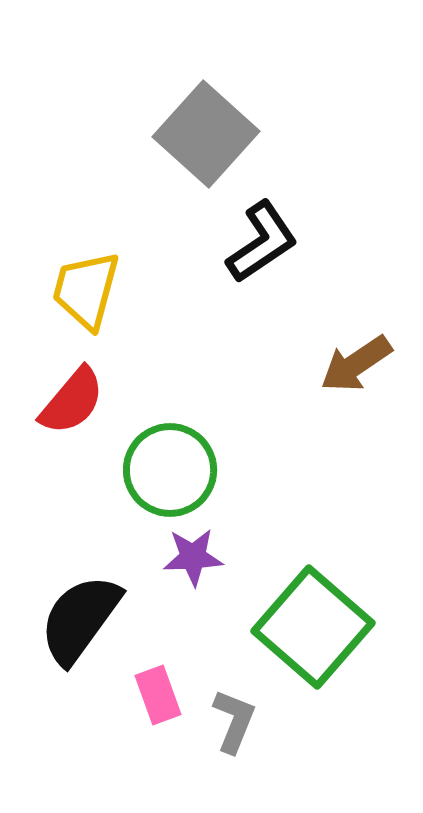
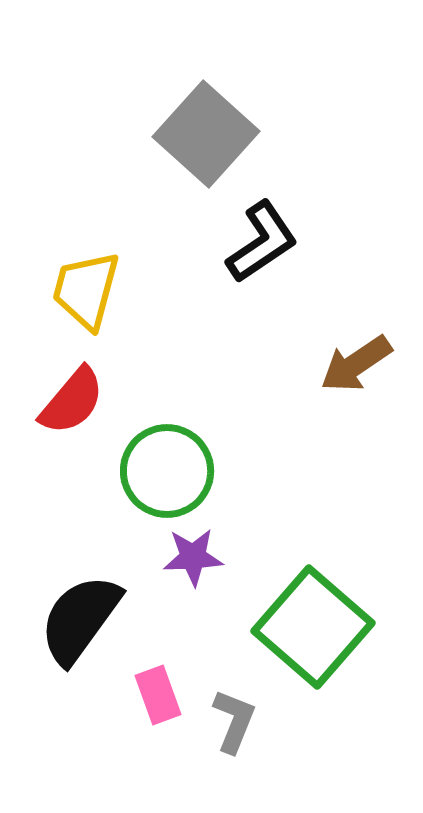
green circle: moved 3 px left, 1 px down
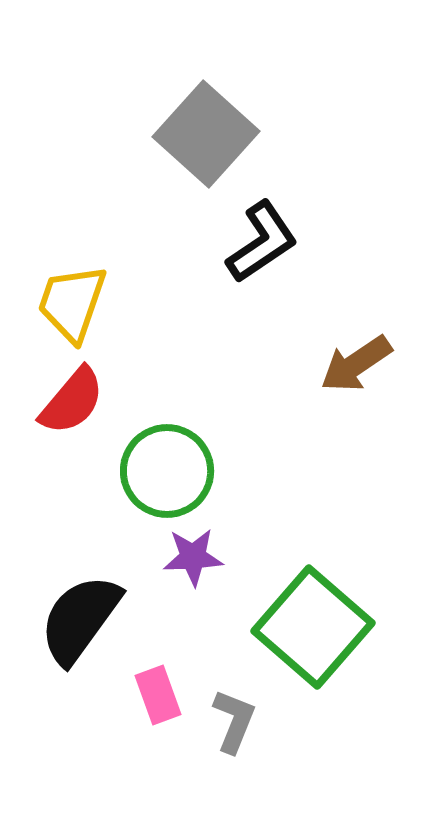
yellow trapezoid: moved 14 px left, 13 px down; rotated 4 degrees clockwise
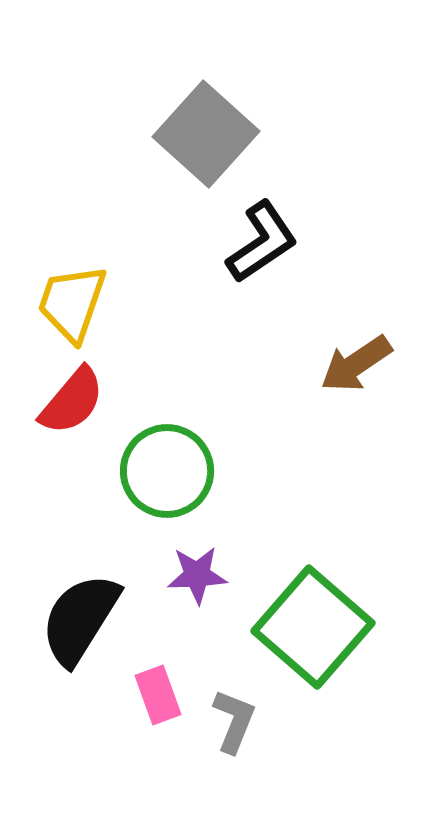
purple star: moved 4 px right, 18 px down
black semicircle: rotated 4 degrees counterclockwise
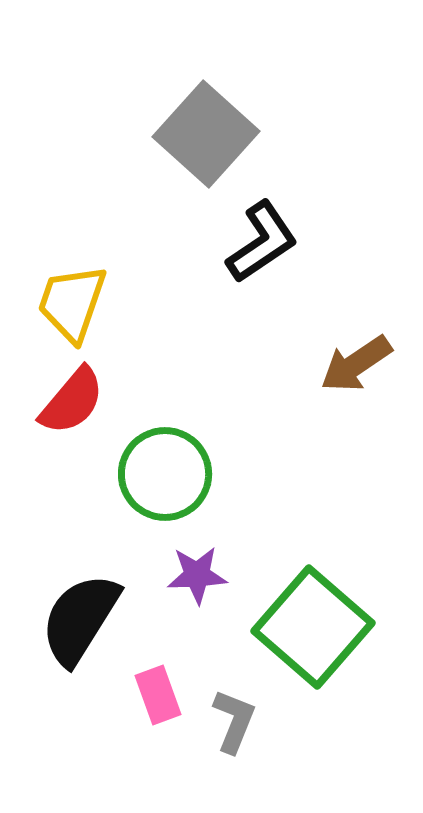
green circle: moved 2 px left, 3 px down
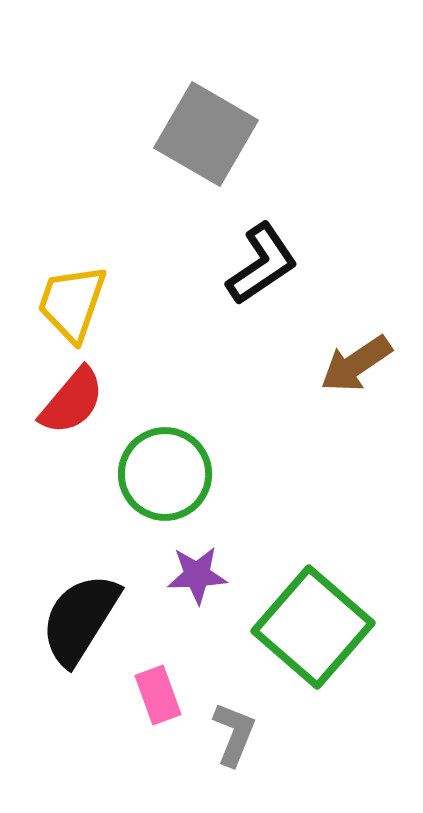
gray square: rotated 12 degrees counterclockwise
black L-shape: moved 22 px down
gray L-shape: moved 13 px down
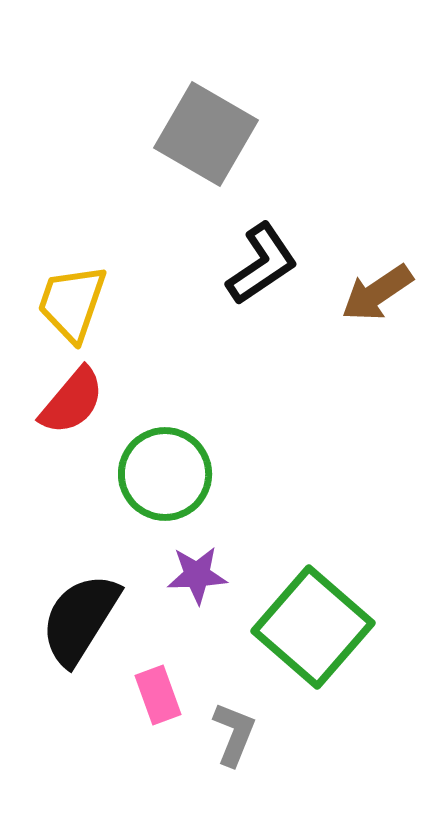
brown arrow: moved 21 px right, 71 px up
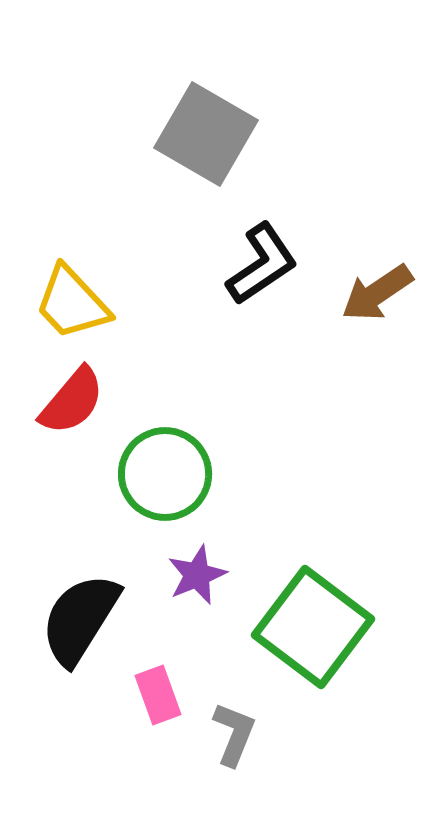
yellow trapezoid: rotated 62 degrees counterclockwise
purple star: rotated 20 degrees counterclockwise
green square: rotated 4 degrees counterclockwise
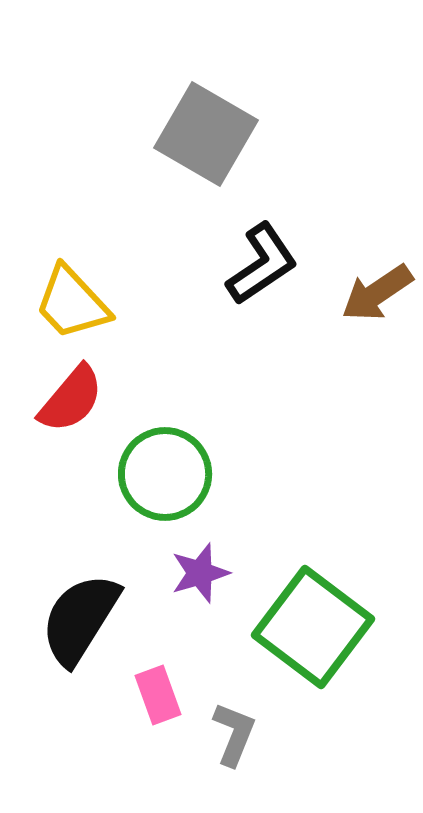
red semicircle: moved 1 px left, 2 px up
purple star: moved 3 px right, 2 px up; rotated 6 degrees clockwise
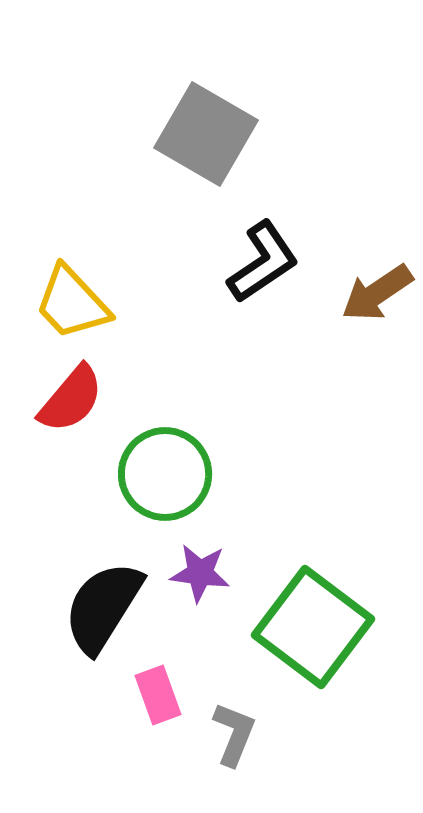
black L-shape: moved 1 px right, 2 px up
purple star: rotated 24 degrees clockwise
black semicircle: moved 23 px right, 12 px up
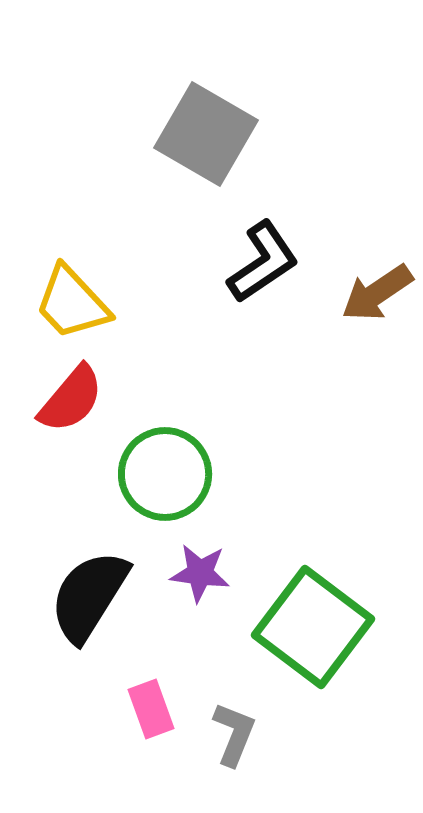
black semicircle: moved 14 px left, 11 px up
pink rectangle: moved 7 px left, 14 px down
